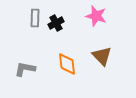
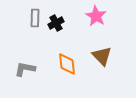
pink star: rotated 15 degrees clockwise
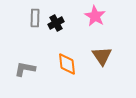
pink star: moved 1 px left
brown triangle: rotated 10 degrees clockwise
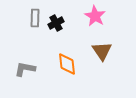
brown triangle: moved 5 px up
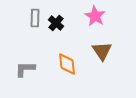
black cross: rotated 21 degrees counterclockwise
gray L-shape: rotated 10 degrees counterclockwise
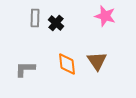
pink star: moved 10 px right; rotated 15 degrees counterclockwise
brown triangle: moved 5 px left, 10 px down
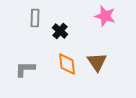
black cross: moved 4 px right, 8 px down
brown triangle: moved 1 px down
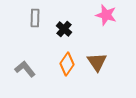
pink star: moved 1 px right, 1 px up
black cross: moved 4 px right, 2 px up
orange diamond: rotated 40 degrees clockwise
gray L-shape: rotated 50 degrees clockwise
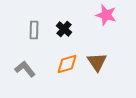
gray rectangle: moved 1 px left, 12 px down
orange diamond: rotated 40 degrees clockwise
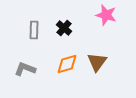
black cross: moved 1 px up
brown triangle: rotated 10 degrees clockwise
gray L-shape: rotated 30 degrees counterclockwise
